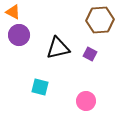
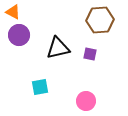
purple square: rotated 16 degrees counterclockwise
cyan square: rotated 24 degrees counterclockwise
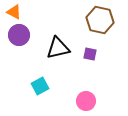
orange triangle: moved 1 px right
brown hexagon: rotated 16 degrees clockwise
cyan square: moved 1 px up; rotated 18 degrees counterclockwise
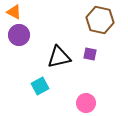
black triangle: moved 1 px right, 9 px down
pink circle: moved 2 px down
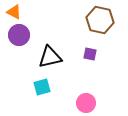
black triangle: moved 9 px left
cyan square: moved 2 px right, 1 px down; rotated 12 degrees clockwise
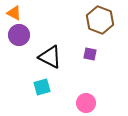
orange triangle: moved 1 px down
brown hexagon: rotated 8 degrees clockwise
black triangle: rotated 40 degrees clockwise
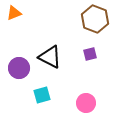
orange triangle: rotated 49 degrees counterclockwise
brown hexagon: moved 5 px left, 1 px up
purple circle: moved 33 px down
purple square: rotated 24 degrees counterclockwise
cyan square: moved 8 px down
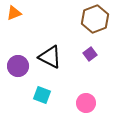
brown hexagon: rotated 20 degrees clockwise
purple square: rotated 24 degrees counterclockwise
purple circle: moved 1 px left, 2 px up
cyan square: rotated 36 degrees clockwise
